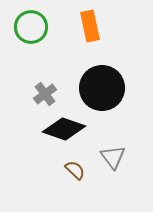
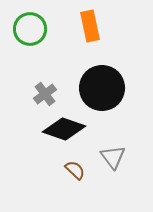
green circle: moved 1 px left, 2 px down
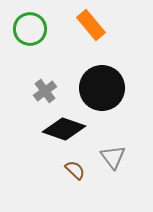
orange rectangle: moved 1 px right, 1 px up; rotated 28 degrees counterclockwise
gray cross: moved 3 px up
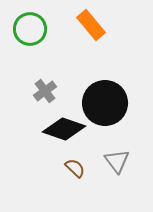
black circle: moved 3 px right, 15 px down
gray triangle: moved 4 px right, 4 px down
brown semicircle: moved 2 px up
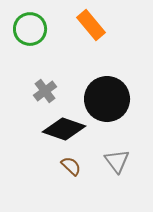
black circle: moved 2 px right, 4 px up
brown semicircle: moved 4 px left, 2 px up
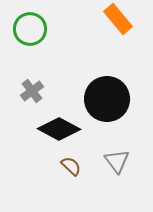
orange rectangle: moved 27 px right, 6 px up
gray cross: moved 13 px left
black diamond: moved 5 px left; rotated 9 degrees clockwise
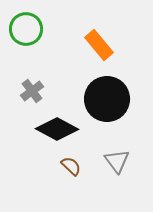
orange rectangle: moved 19 px left, 26 px down
green circle: moved 4 px left
black diamond: moved 2 px left
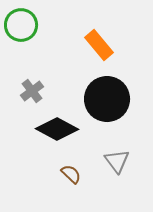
green circle: moved 5 px left, 4 px up
brown semicircle: moved 8 px down
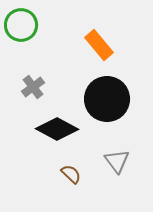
gray cross: moved 1 px right, 4 px up
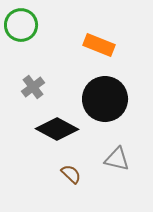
orange rectangle: rotated 28 degrees counterclockwise
black circle: moved 2 px left
gray triangle: moved 2 px up; rotated 40 degrees counterclockwise
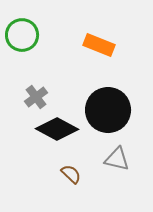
green circle: moved 1 px right, 10 px down
gray cross: moved 3 px right, 10 px down
black circle: moved 3 px right, 11 px down
